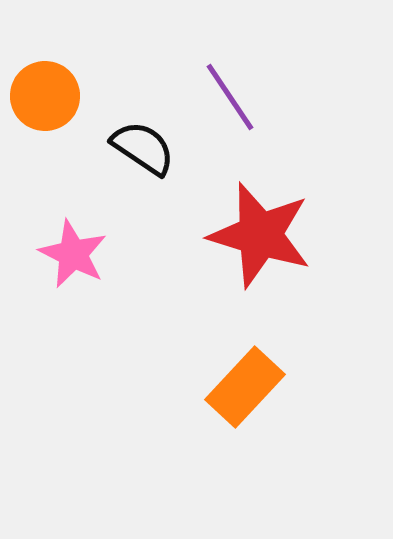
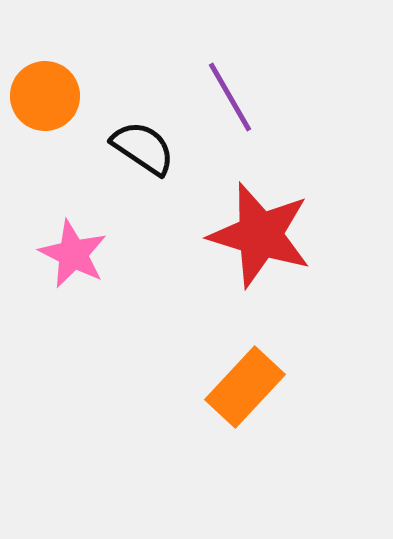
purple line: rotated 4 degrees clockwise
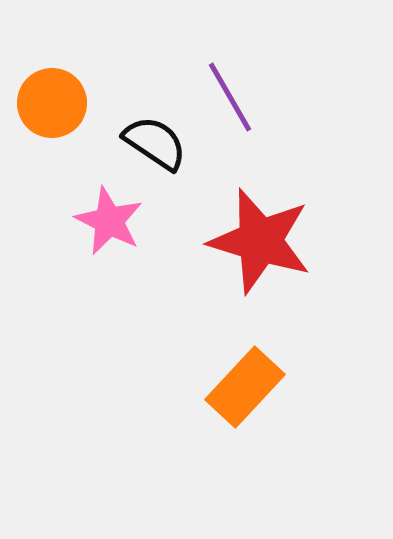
orange circle: moved 7 px right, 7 px down
black semicircle: moved 12 px right, 5 px up
red star: moved 6 px down
pink star: moved 36 px right, 33 px up
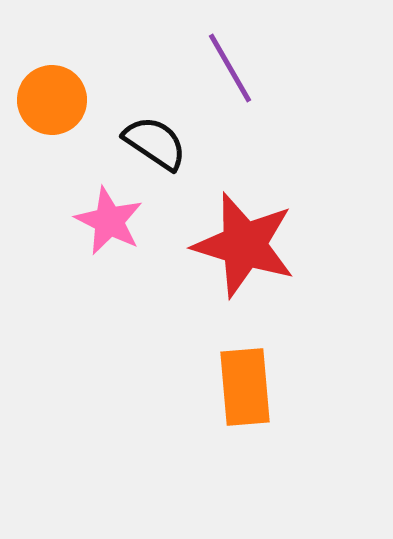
purple line: moved 29 px up
orange circle: moved 3 px up
red star: moved 16 px left, 4 px down
orange rectangle: rotated 48 degrees counterclockwise
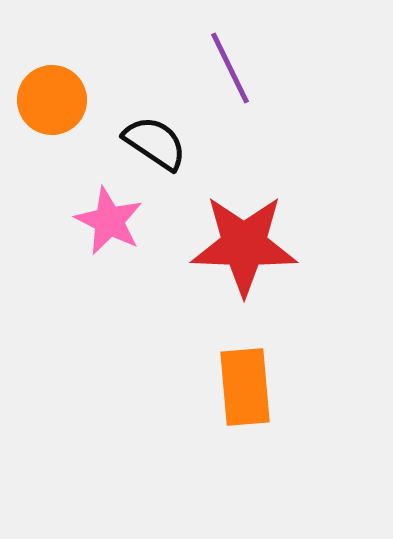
purple line: rotated 4 degrees clockwise
red star: rotated 15 degrees counterclockwise
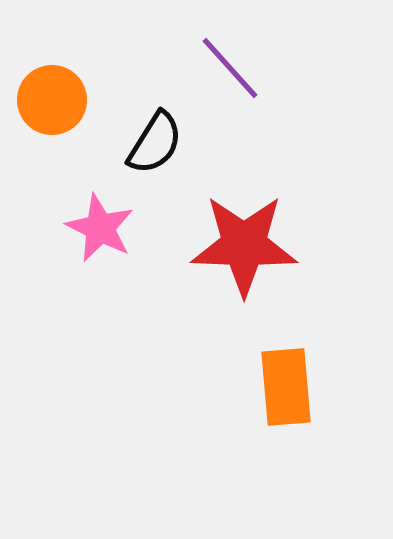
purple line: rotated 16 degrees counterclockwise
black semicircle: rotated 88 degrees clockwise
pink star: moved 9 px left, 7 px down
orange rectangle: moved 41 px right
